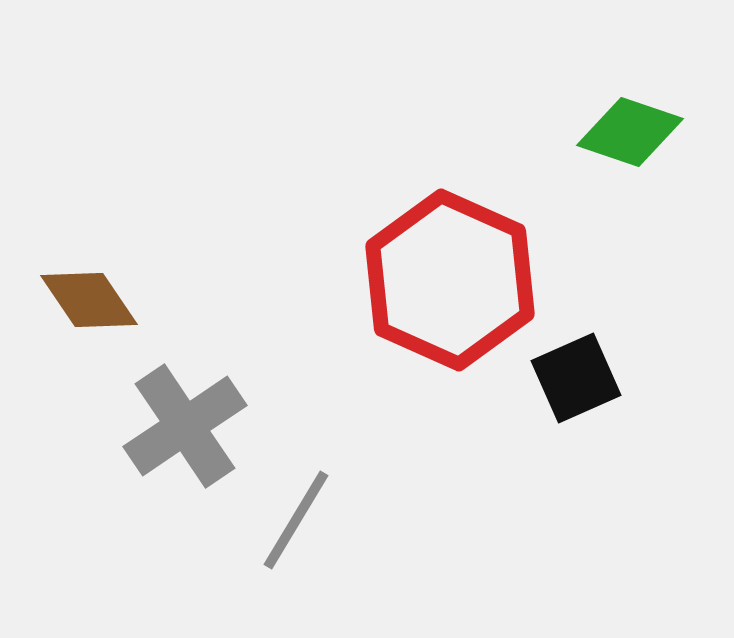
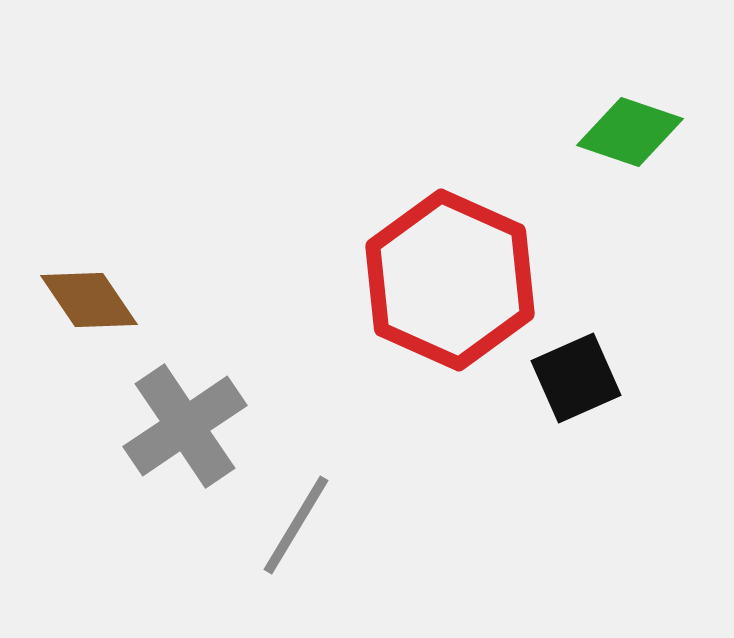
gray line: moved 5 px down
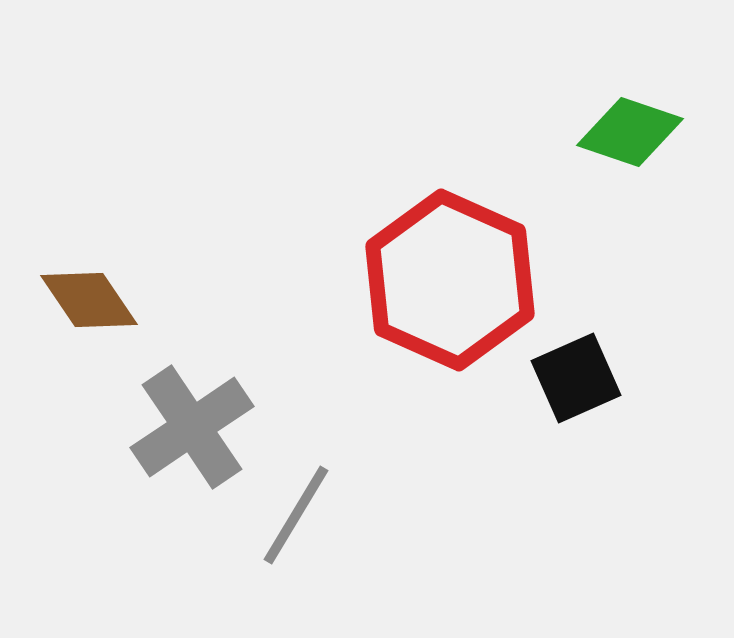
gray cross: moved 7 px right, 1 px down
gray line: moved 10 px up
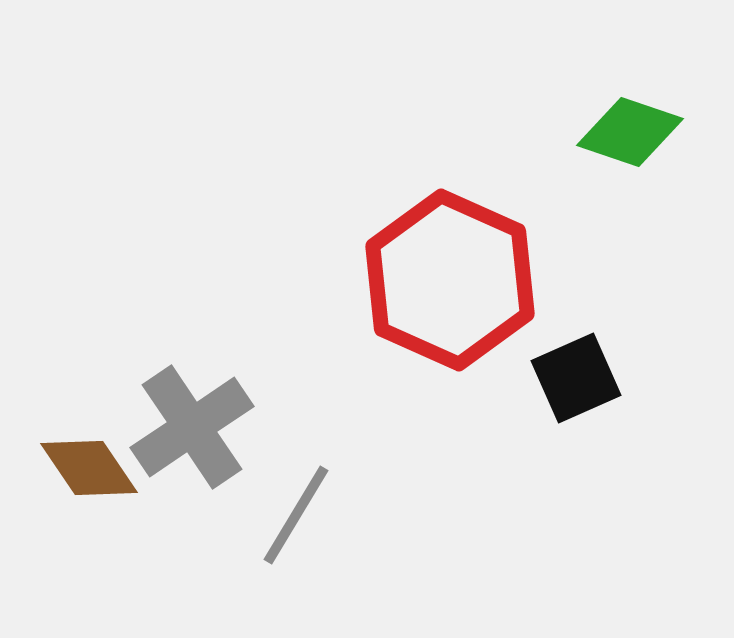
brown diamond: moved 168 px down
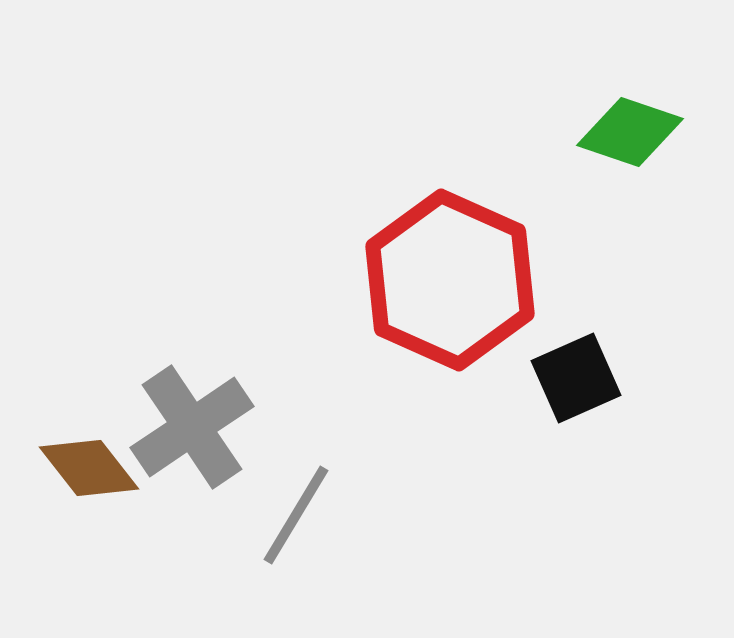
brown diamond: rotated 4 degrees counterclockwise
